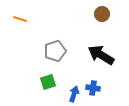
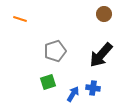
brown circle: moved 2 px right
black arrow: rotated 80 degrees counterclockwise
blue arrow: moved 1 px left; rotated 14 degrees clockwise
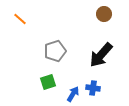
orange line: rotated 24 degrees clockwise
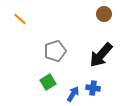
green square: rotated 14 degrees counterclockwise
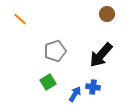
brown circle: moved 3 px right
blue cross: moved 1 px up
blue arrow: moved 2 px right
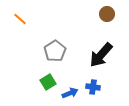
gray pentagon: rotated 15 degrees counterclockwise
blue arrow: moved 5 px left, 1 px up; rotated 35 degrees clockwise
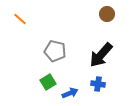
gray pentagon: rotated 25 degrees counterclockwise
blue cross: moved 5 px right, 3 px up
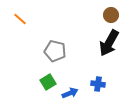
brown circle: moved 4 px right, 1 px down
black arrow: moved 8 px right, 12 px up; rotated 12 degrees counterclockwise
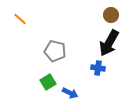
blue cross: moved 16 px up
blue arrow: rotated 49 degrees clockwise
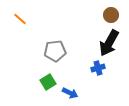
gray pentagon: rotated 20 degrees counterclockwise
blue cross: rotated 24 degrees counterclockwise
